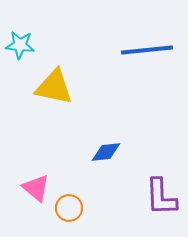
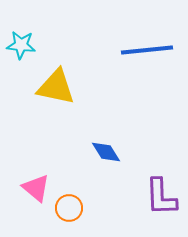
cyan star: moved 1 px right
yellow triangle: moved 2 px right
blue diamond: rotated 64 degrees clockwise
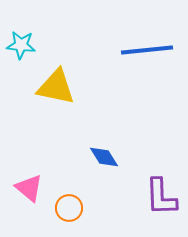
blue diamond: moved 2 px left, 5 px down
pink triangle: moved 7 px left
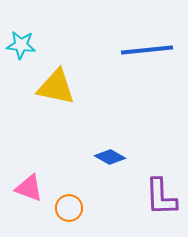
blue diamond: moved 6 px right; rotated 28 degrees counterclockwise
pink triangle: rotated 20 degrees counterclockwise
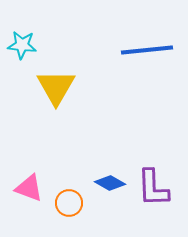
cyan star: moved 1 px right
yellow triangle: rotated 48 degrees clockwise
blue diamond: moved 26 px down
purple L-shape: moved 8 px left, 9 px up
orange circle: moved 5 px up
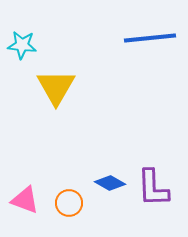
blue line: moved 3 px right, 12 px up
pink triangle: moved 4 px left, 12 px down
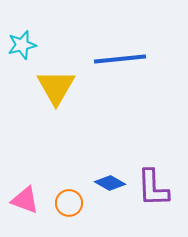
blue line: moved 30 px left, 21 px down
cyan star: rotated 20 degrees counterclockwise
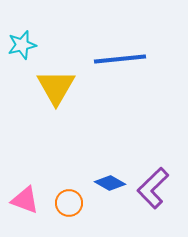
purple L-shape: rotated 48 degrees clockwise
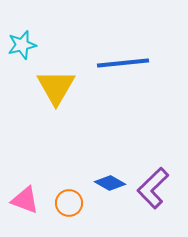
blue line: moved 3 px right, 4 px down
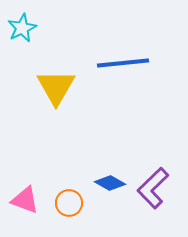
cyan star: moved 17 px up; rotated 12 degrees counterclockwise
